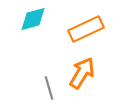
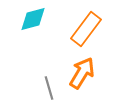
orange rectangle: rotated 28 degrees counterclockwise
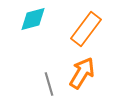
gray line: moved 4 px up
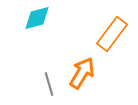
cyan diamond: moved 4 px right, 1 px up
orange rectangle: moved 26 px right, 5 px down
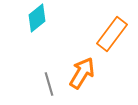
cyan diamond: rotated 24 degrees counterclockwise
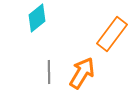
gray line: moved 12 px up; rotated 15 degrees clockwise
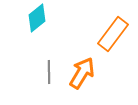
orange rectangle: moved 1 px right
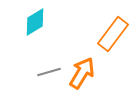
cyan diamond: moved 2 px left, 4 px down; rotated 8 degrees clockwise
gray line: rotated 75 degrees clockwise
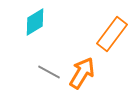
orange rectangle: moved 1 px left
gray line: rotated 45 degrees clockwise
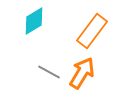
cyan diamond: moved 1 px left, 1 px up
orange rectangle: moved 20 px left, 3 px up
